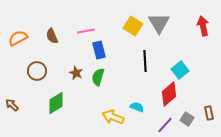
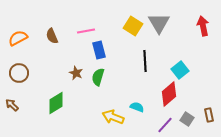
brown circle: moved 18 px left, 2 px down
brown rectangle: moved 2 px down
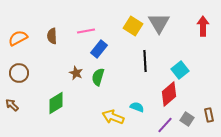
red arrow: rotated 12 degrees clockwise
brown semicircle: rotated 21 degrees clockwise
blue rectangle: moved 1 px up; rotated 54 degrees clockwise
